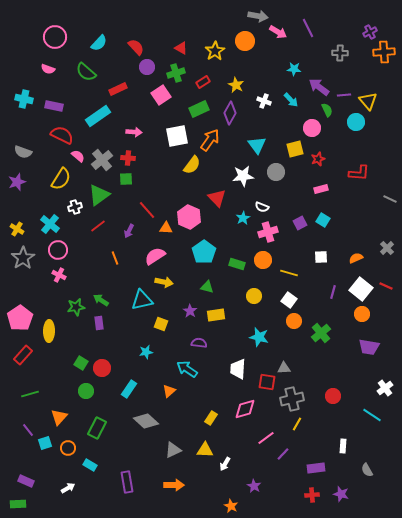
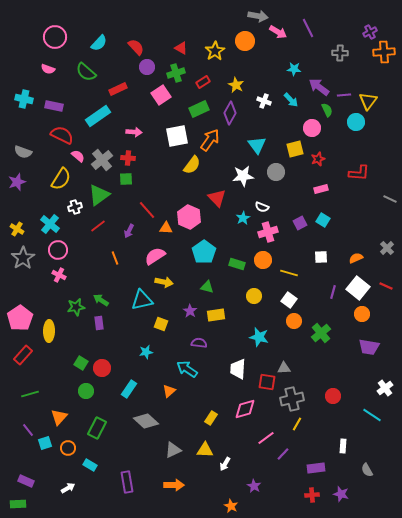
yellow triangle at (368, 101): rotated 18 degrees clockwise
white square at (361, 289): moved 3 px left, 1 px up
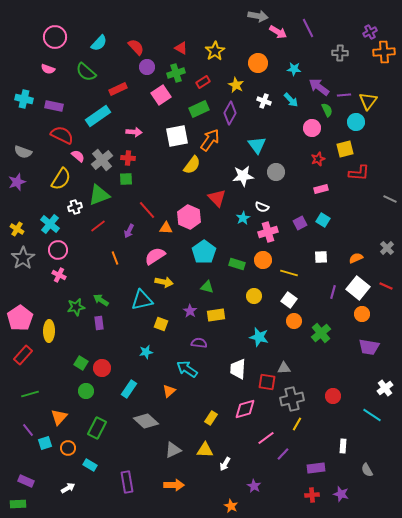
orange circle at (245, 41): moved 13 px right, 22 px down
yellow square at (295, 149): moved 50 px right
green triangle at (99, 195): rotated 15 degrees clockwise
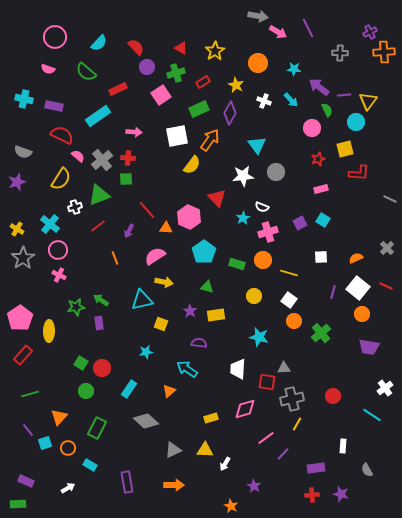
yellow rectangle at (211, 418): rotated 40 degrees clockwise
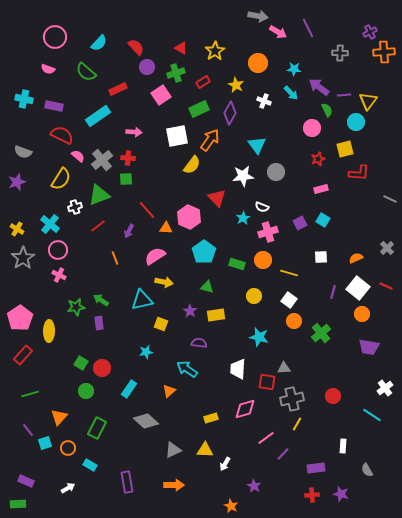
cyan arrow at (291, 100): moved 7 px up
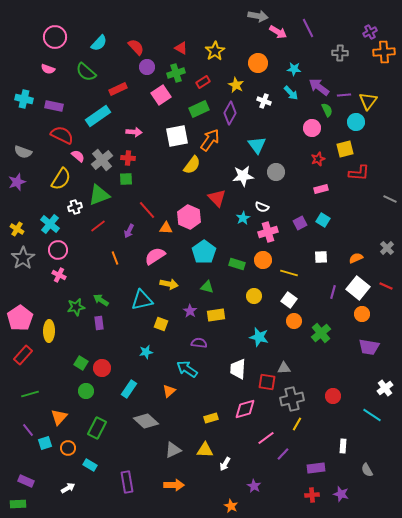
yellow arrow at (164, 282): moved 5 px right, 2 px down
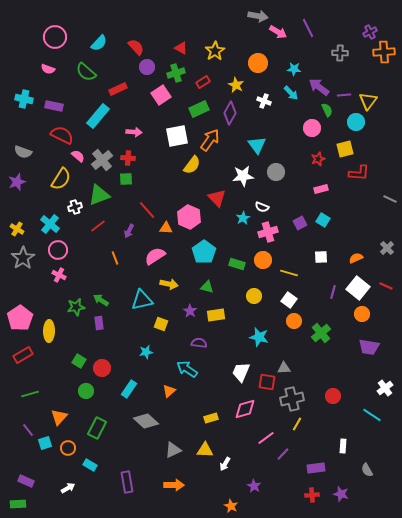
cyan rectangle at (98, 116): rotated 15 degrees counterclockwise
red rectangle at (23, 355): rotated 18 degrees clockwise
green square at (81, 363): moved 2 px left, 2 px up
white trapezoid at (238, 369): moved 3 px right, 3 px down; rotated 20 degrees clockwise
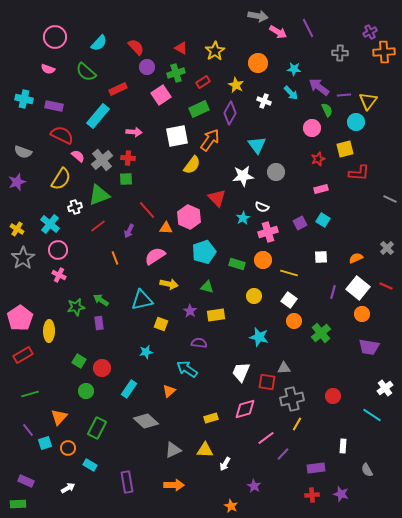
cyan pentagon at (204, 252): rotated 15 degrees clockwise
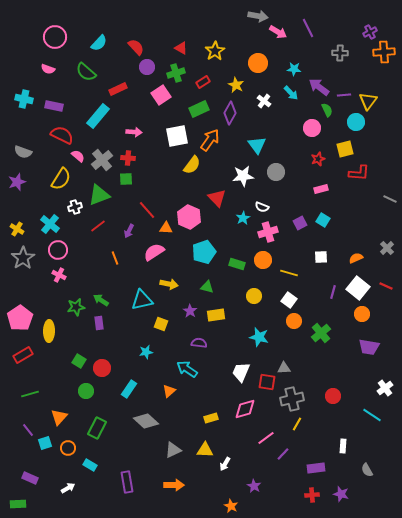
white cross at (264, 101): rotated 16 degrees clockwise
pink semicircle at (155, 256): moved 1 px left, 4 px up
purple rectangle at (26, 481): moved 4 px right, 3 px up
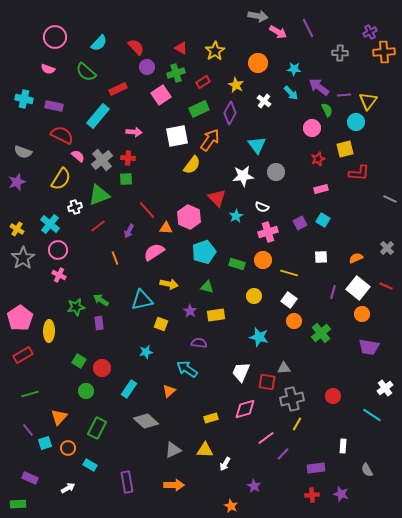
cyan star at (243, 218): moved 7 px left, 2 px up
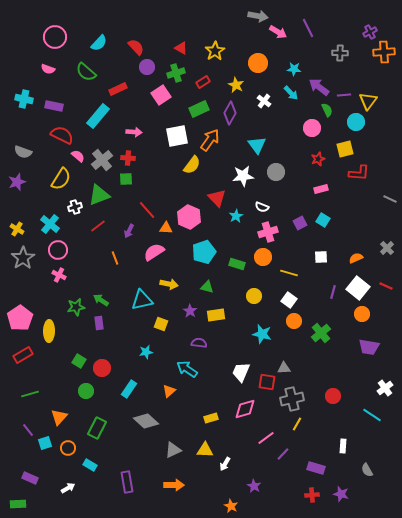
orange circle at (263, 260): moved 3 px up
cyan star at (259, 337): moved 3 px right, 3 px up
purple rectangle at (316, 468): rotated 24 degrees clockwise
